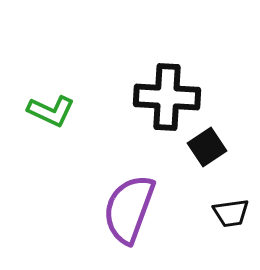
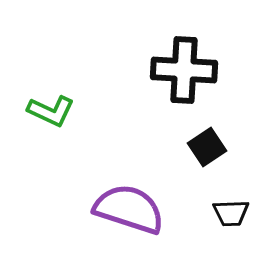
black cross: moved 17 px right, 27 px up
purple semicircle: rotated 88 degrees clockwise
black trapezoid: rotated 6 degrees clockwise
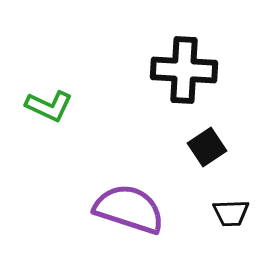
green L-shape: moved 2 px left, 5 px up
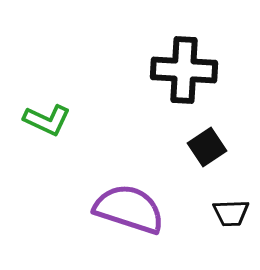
green L-shape: moved 2 px left, 14 px down
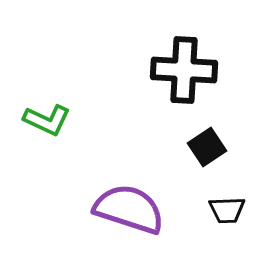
black trapezoid: moved 4 px left, 3 px up
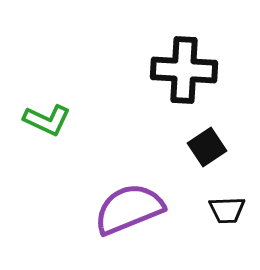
purple semicircle: rotated 40 degrees counterclockwise
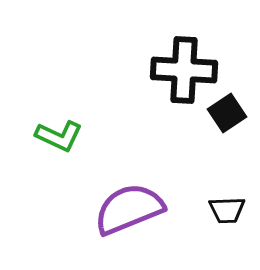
green L-shape: moved 12 px right, 16 px down
black square: moved 20 px right, 34 px up
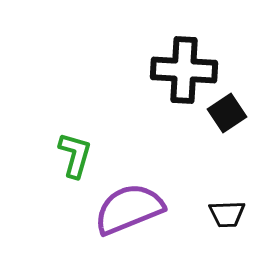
green L-shape: moved 16 px right, 19 px down; rotated 99 degrees counterclockwise
black trapezoid: moved 4 px down
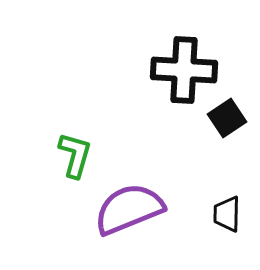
black square: moved 5 px down
black trapezoid: rotated 93 degrees clockwise
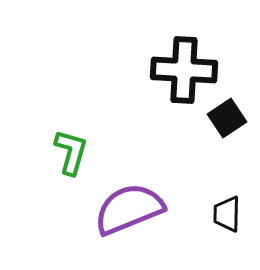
green L-shape: moved 4 px left, 3 px up
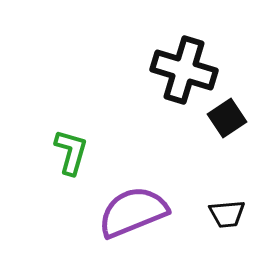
black cross: rotated 14 degrees clockwise
purple semicircle: moved 4 px right, 3 px down
black trapezoid: rotated 96 degrees counterclockwise
